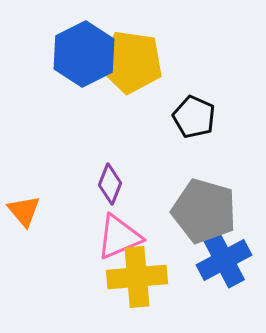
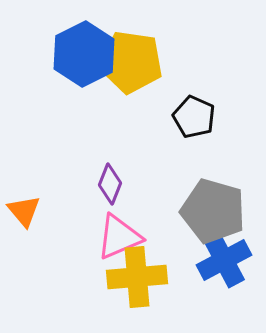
gray pentagon: moved 9 px right
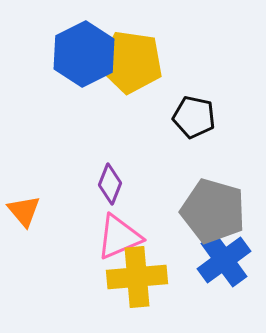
black pentagon: rotated 12 degrees counterclockwise
blue cross: rotated 8 degrees counterclockwise
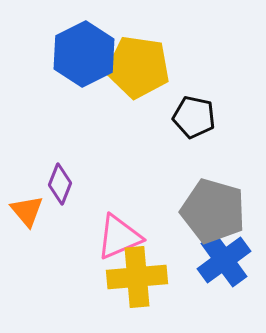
yellow pentagon: moved 7 px right, 5 px down
purple diamond: moved 50 px left
orange triangle: moved 3 px right
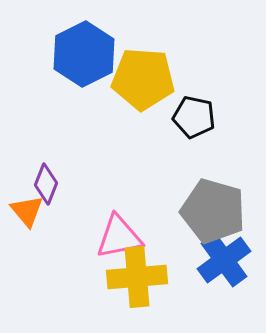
yellow pentagon: moved 5 px right, 12 px down; rotated 4 degrees counterclockwise
purple diamond: moved 14 px left
pink triangle: rotated 12 degrees clockwise
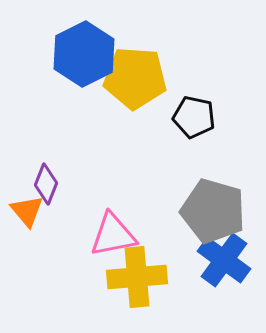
yellow pentagon: moved 8 px left, 1 px up
pink triangle: moved 6 px left, 2 px up
blue cross: rotated 18 degrees counterclockwise
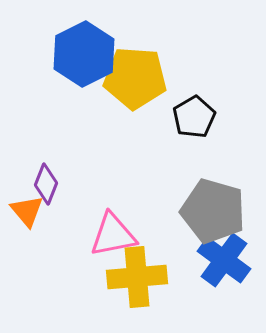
black pentagon: rotated 30 degrees clockwise
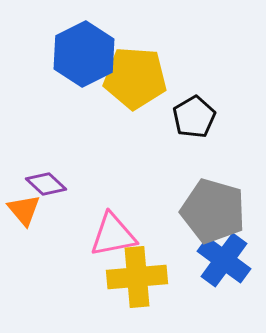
purple diamond: rotated 69 degrees counterclockwise
orange triangle: moved 3 px left, 1 px up
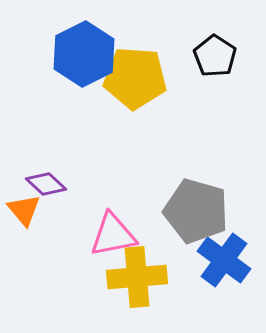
black pentagon: moved 21 px right, 61 px up; rotated 9 degrees counterclockwise
gray pentagon: moved 17 px left
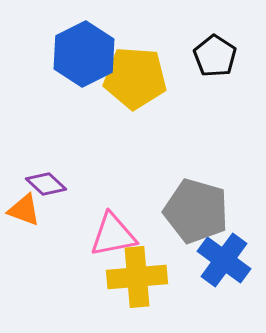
orange triangle: rotated 30 degrees counterclockwise
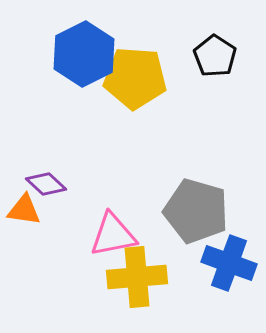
orange triangle: rotated 12 degrees counterclockwise
blue cross: moved 5 px right, 3 px down; rotated 16 degrees counterclockwise
